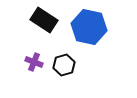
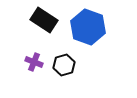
blue hexagon: moved 1 px left; rotated 8 degrees clockwise
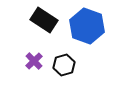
blue hexagon: moved 1 px left, 1 px up
purple cross: moved 1 px up; rotated 24 degrees clockwise
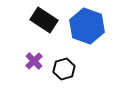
black hexagon: moved 4 px down
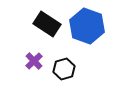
black rectangle: moved 3 px right, 4 px down
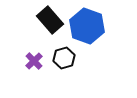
black rectangle: moved 3 px right, 4 px up; rotated 16 degrees clockwise
black hexagon: moved 11 px up
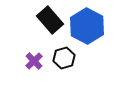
blue hexagon: rotated 8 degrees clockwise
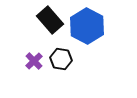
black hexagon: moved 3 px left, 1 px down; rotated 25 degrees clockwise
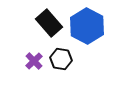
black rectangle: moved 1 px left, 3 px down
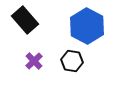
black rectangle: moved 24 px left, 3 px up
black hexagon: moved 11 px right, 2 px down
